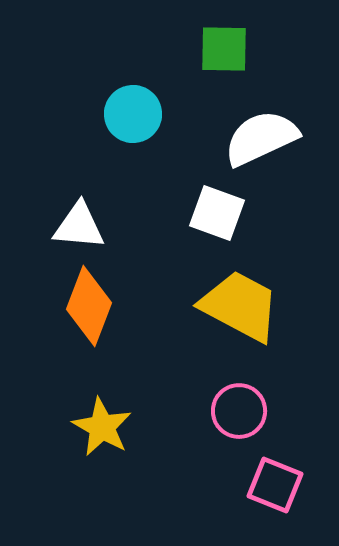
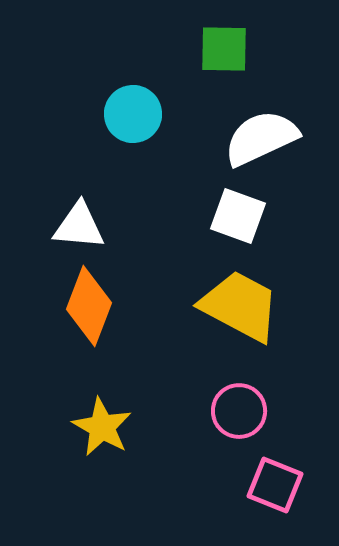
white square: moved 21 px right, 3 px down
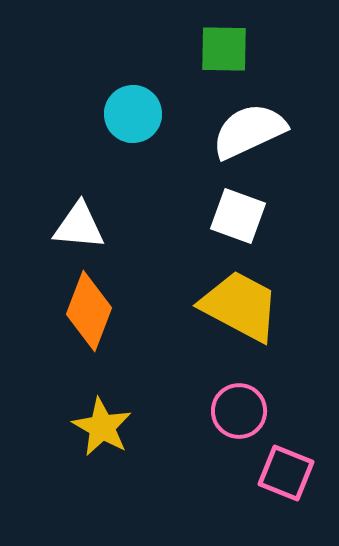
white semicircle: moved 12 px left, 7 px up
orange diamond: moved 5 px down
pink square: moved 11 px right, 12 px up
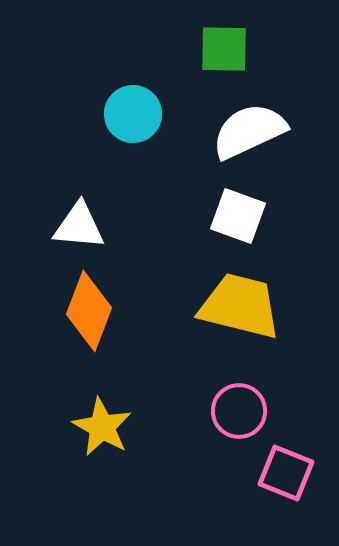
yellow trapezoid: rotated 14 degrees counterclockwise
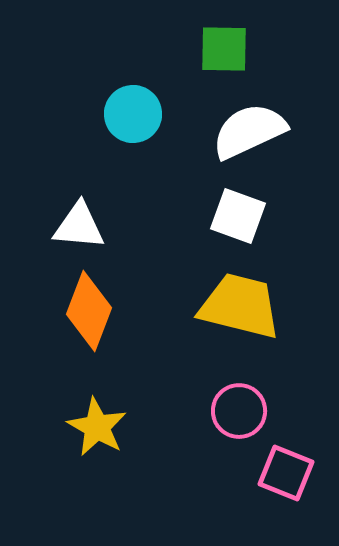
yellow star: moved 5 px left
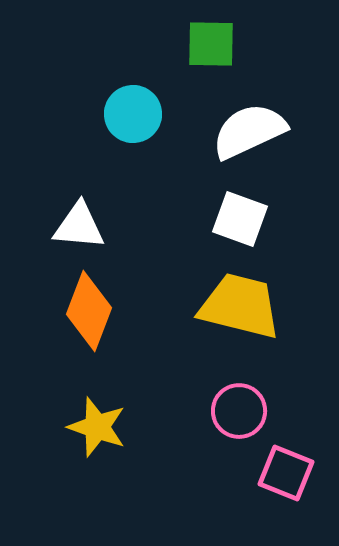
green square: moved 13 px left, 5 px up
white square: moved 2 px right, 3 px down
yellow star: rotated 10 degrees counterclockwise
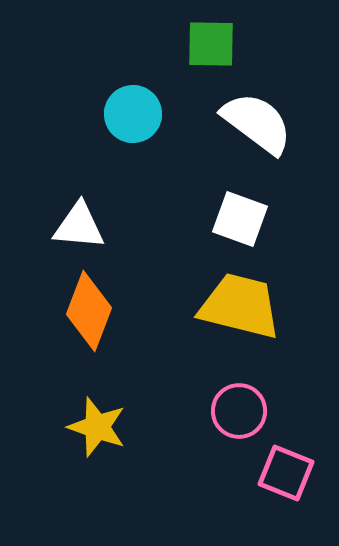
white semicircle: moved 8 px right, 8 px up; rotated 62 degrees clockwise
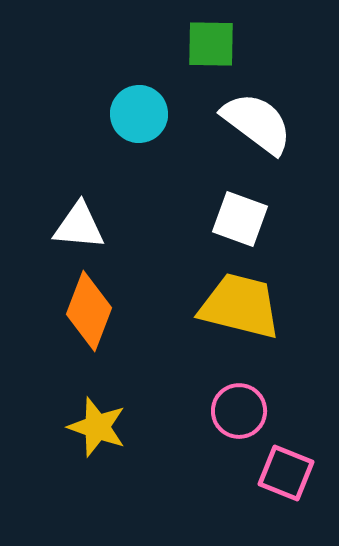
cyan circle: moved 6 px right
